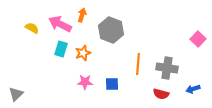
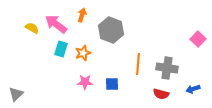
pink arrow: moved 4 px left; rotated 10 degrees clockwise
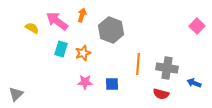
pink arrow: moved 1 px right, 3 px up
pink square: moved 1 px left, 13 px up
blue arrow: moved 1 px right, 6 px up; rotated 40 degrees clockwise
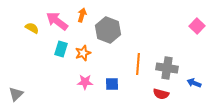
gray hexagon: moved 3 px left
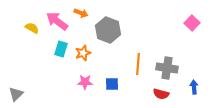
orange arrow: moved 1 px left, 2 px up; rotated 96 degrees clockwise
pink square: moved 5 px left, 3 px up
blue arrow: moved 4 px down; rotated 64 degrees clockwise
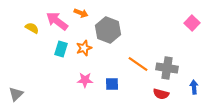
orange star: moved 1 px right, 5 px up
orange line: rotated 60 degrees counterclockwise
pink star: moved 2 px up
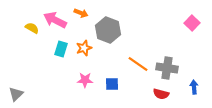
pink arrow: moved 2 px left, 1 px up; rotated 10 degrees counterclockwise
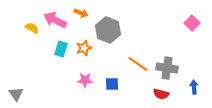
gray triangle: rotated 21 degrees counterclockwise
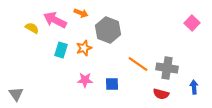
cyan rectangle: moved 1 px down
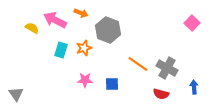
gray cross: rotated 20 degrees clockwise
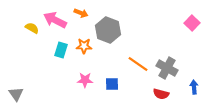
orange star: moved 2 px up; rotated 21 degrees clockwise
